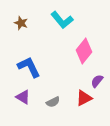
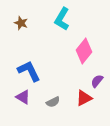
cyan L-shape: moved 1 px up; rotated 70 degrees clockwise
blue L-shape: moved 4 px down
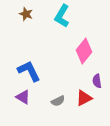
cyan L-shape: moved 3 px up
brown star: moved 5 px right, 9 px up
purple semicircle: rotated 48 degrees counterclockwise
gray semicircle: moved 5 px right, 1 px up
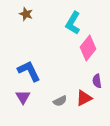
cyan L-shape: moved 11 px right, 7 px down
pink diamond: moved 4 px right, 3 px up
purple triangle: rotated 28 degrees clockwise
gray semicircle: moved 2 px right
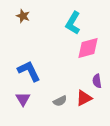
brown star: moved 3 px left, 2 px down
pink diamond: rotated 35 degrees clockwise
purple triangle: moved 2 px down
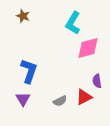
blue L-shape: rotated 45 degrees clockwise
red triangle: moved 1 px up
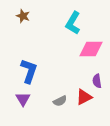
pink diamond: moved 3 px right, 1 px down; rotated 15 degrees clockwise
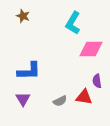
blue L-shape: rotated 70 degrees clockwise
red triangle: rotated 36 degrees clockwise
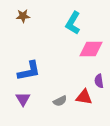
brown star: rotated 24 degrees counterclockwise
blue L-shape: rotated 10 degrees counterclockwise
purple semicircle: moved 2 px right
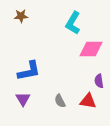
brown star: moved 2 px left
red triangle: moved 4 px right, 4 px down
gray semicircle: rotated 88 degrees clockwise
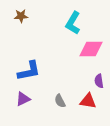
purple triangle: rotated 35 degrees clockwise
